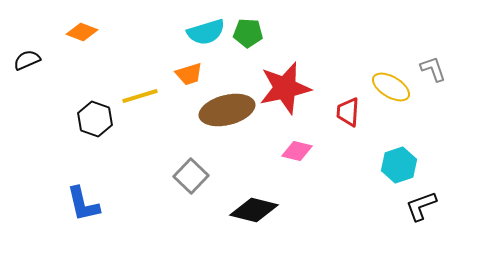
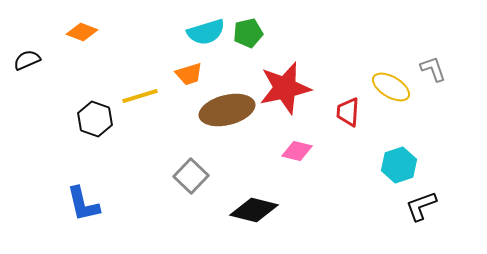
green pentagon: rotated 16 degrees counterclockwise
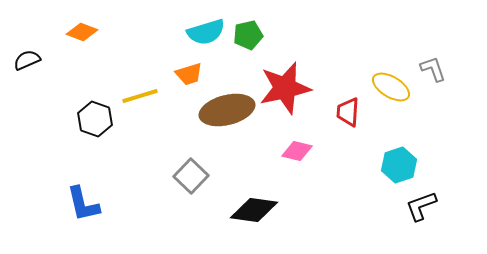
green pentagon: moved 2 px down
black diamond: rotated 6 degrees counterclockwise
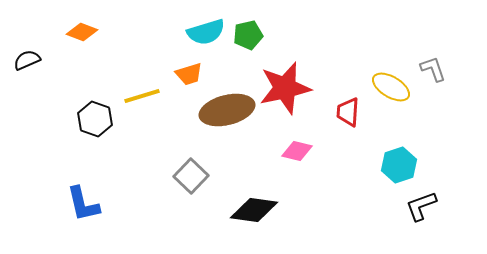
yellow line: moved 2 px right
